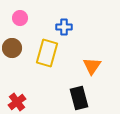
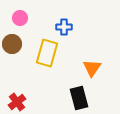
brown circle: moved 4 px up
orange triangle: moved 2 px down
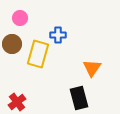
blue cross: moved 6 px left, 8 px down
yellow rectangle: moved 9 px left, 1 px down
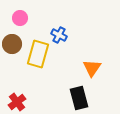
blue cross: moved 1 px right; rotated 28 degrees clockwise
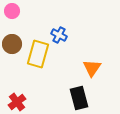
pink circle: moved 8 px left, 7 px up
